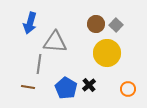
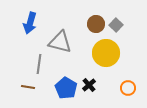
gray triangle: moved 5 px right; rotated 10 degrees clockwise
yellow circle: moved 1 px left
orange circle: moved 1 px up
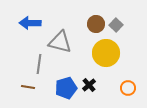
blue arrow: rotated 75 degrees clockwise
blue pentagon: rotated 25 degrees clockwise
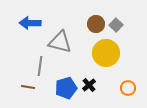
gray line: moved 1 px right, 2 px down
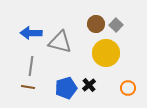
blue arrow: moved 1 px right, 10 px down
gray line: moved 9 px left
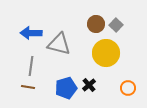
gray triangle: moved 1 px left, 2 px down
